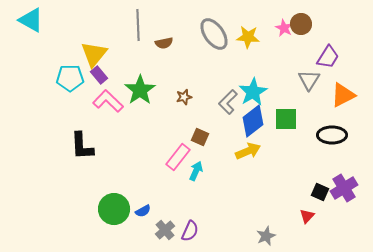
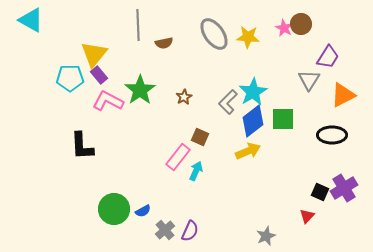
brown star: rotated 14 degrees counterclockwise
pink L-shape: rotated 16 degrees counterclockwise
green square: moved 3 px left
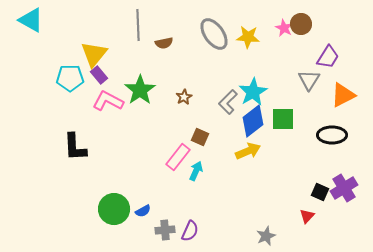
black L-shape: moved 7 px left, 1 px down
gray cross: rotated 36 degrees clockwise
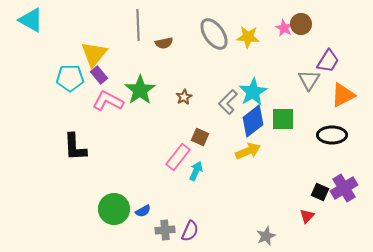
purple trapezoid: moved 4 px down
